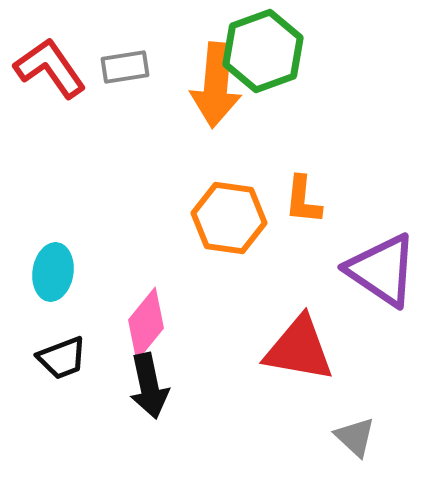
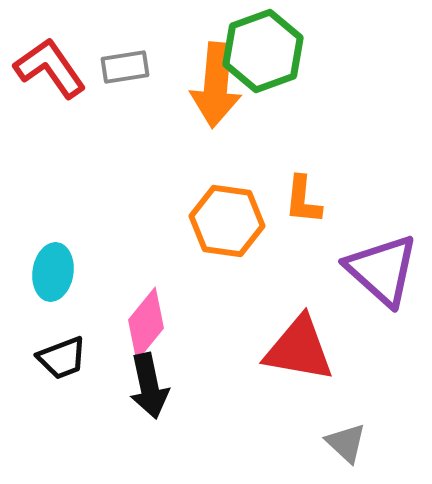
orange hexagon: moved 2 px left, 3 px down
purple triangle: rotated 8 degrees clockwise
gray triangle: moved 9 px left, 6 px down
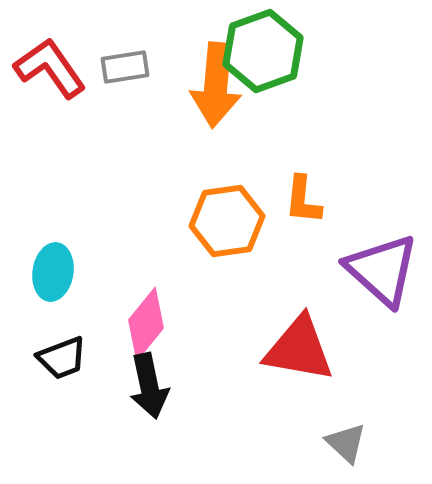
orange hexagon: rotated 16 degrees counterclockwise
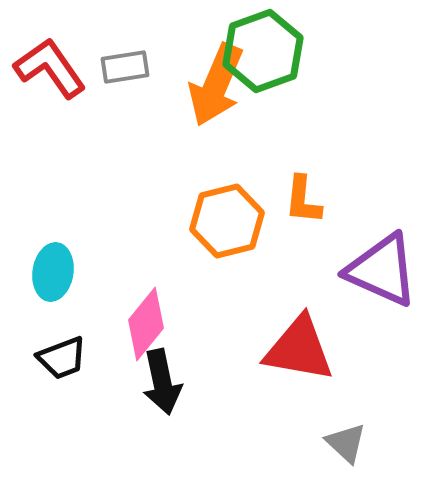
orange arrow: rotated 18 degrees clockwise
orange hexagon: rotated 6 degrees counterclockwise
purple triangle: rotated 18 degrees counterclockwise
black arrow: moved 13 px right, 4 px up
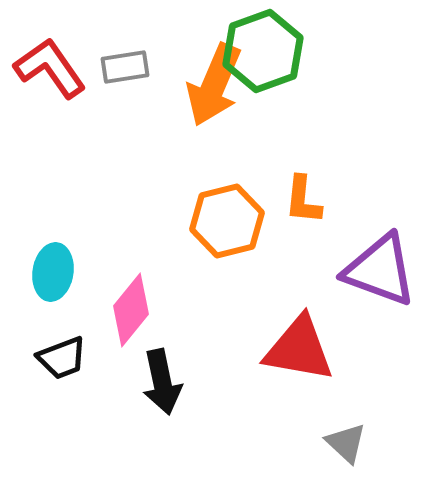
orange arrow: moved 2 px left
purple triangle: moved 2 px left; rotated 4 degrees counterclockwise
pink diamond: moved 15 px left, 14 px up
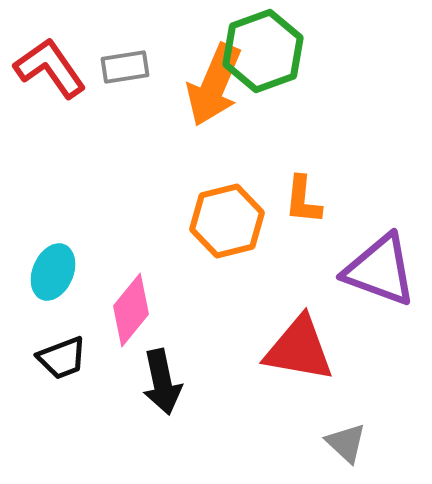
cyan ellipse: rotated 14 degrees clockwise
